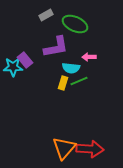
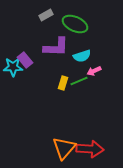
purple L-shape: rotated 12 degrees clockwise
pink arrow: moved 5 px right, 14 px down; rotated 24 degrees counterclockwise
cyan semicircle: moved 11 px right, 12 px up; rotated 24 degrees counterclockwise
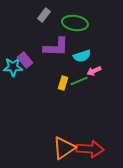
gray rectangle: moved 2 px left; rotated 24 degrees counterclockwise
green ellipse: moved 1 px up; rotated 15 degrees counterclockwise
orange triangle: rotated 15 degrees clockwise
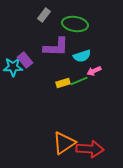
green ellipse: moved 1 px down
yellow rectangle: rotated 56 degrees clockwise
orange triangle: moved 5 px up
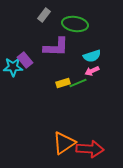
cyan semicircle: moved 10 px right
pink arrow: moved 2 px left
green line: moved 1 px left, 2 px down
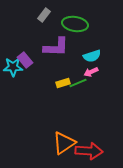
pink arrow: moved 1 px left, 1 px down
red arrow: moved 1 px left, 2 px down
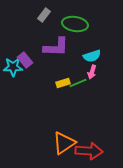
pink arrow: moved 1 px right; rotated 48 degrees counterclockwise
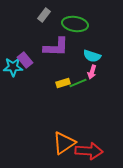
cyan semicircle: rotated 36 degrees clockwise
